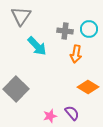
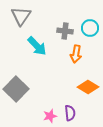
cyan circle: moved 1 px right, 1 px up
purple semicircle: moved 2 px left; rotated 35 degrees clockwise
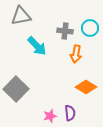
gray triangle: rotated 45 degrees clockwise
orange diamond: moved 2 px left
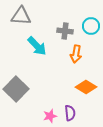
gray triangle: rotated 15 degrees clockwise
cyan circle: moved 1 px right, 2 px up
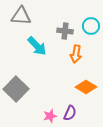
purple semicircle: rotated 28 degrees clockwise
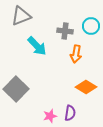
gray triangle: rotated 25 degrees counterclockwise
purple semicircle: rotated 14 degrees counterclockwise
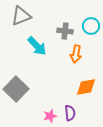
orange diamond: rotated 40 degrees counterclockwise
purple semicircle: rotated 14 degrees counterclockwise
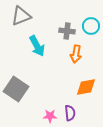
gray cross: moved 2 px right
cyan arrow: rotated 15 degrees clockwise
gray square: rotated 10 degrees counterclockwise
pink star: rotated 16 degrees clockwise
